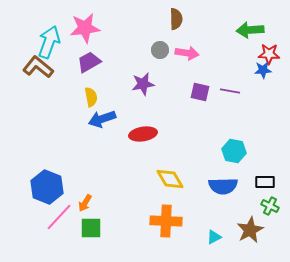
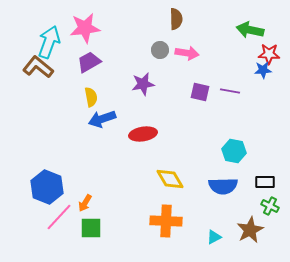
green arrow: rotated 16 degrees clockwise
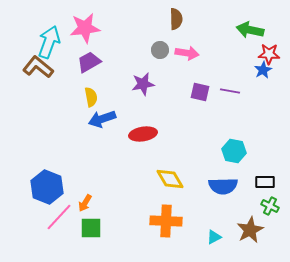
blue star: rotated 24 degrees counterclockwise
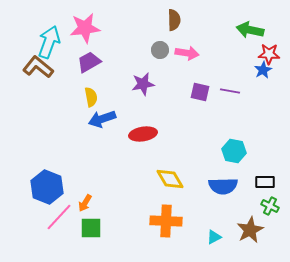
brown semicircle: moved 2 px left, 1 px down
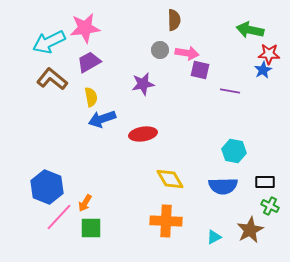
cyan arrow: rotated 136 degrees counterclockwise
brown L-shape: moved 14 px right, 12 px down
purple square: moved 22 px up
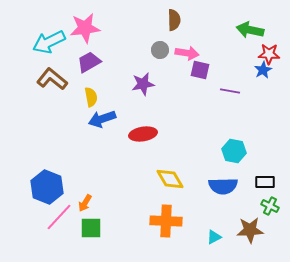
brown star: rotated 24 degrees clockwise
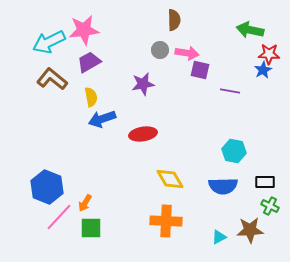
pink star: moved 1 px left, 2 px down
cyan triangle: moved 5 px right
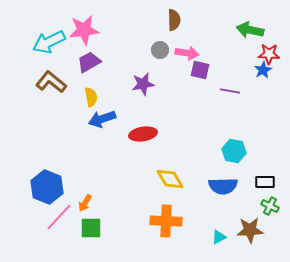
brown L-shape: moved 1 px left, 3 px down
